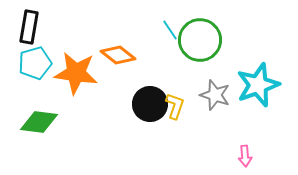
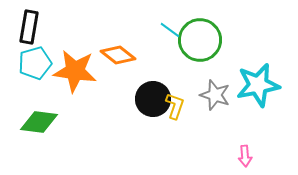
cyan line: rotated 20 degrees counterclockwise
orange star: moved 1 px left, 2 px up
cyan star: rotated 9 degrees clockwise
black circle: moved 3 px right, 5 px up
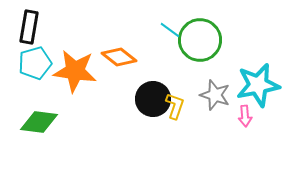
orange diamond: moved 1 px right, 2 px down
pink arrow: moved 40 px up
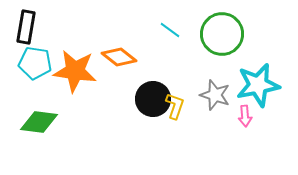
black rectangle: moved 3 px left
green circle: moved 22 px right, 6 px up
cyan pentagon: rotated 24 degrees clockwise
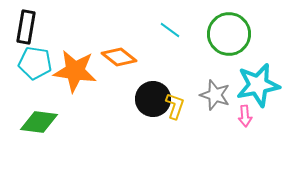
green circle: moved 7 px right
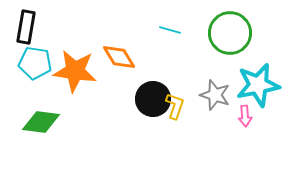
cyan line: rotated 20 degrees counterclockwise
green circle: moved 1 px right, 1 px up
orange diamond: rotated 20 degrees clockwise
green diamond: moved 2 px right
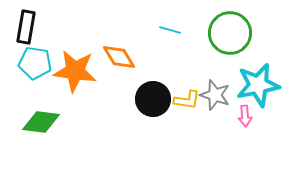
yellow L-shape: moved 12 px right, 6 px up; rotated 80 degrees clockwise
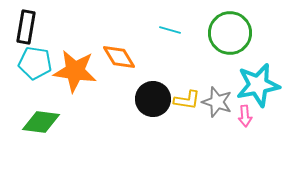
gray star: moved 2 px right, 7 px down
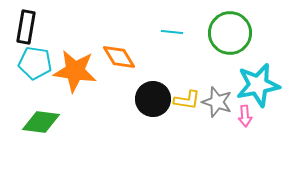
cyan line: moved 2 px right, 2 px down; rotated 10 degrees counterclockwise
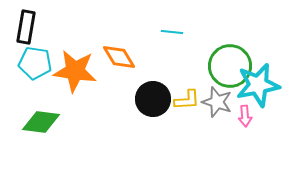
green circle: moved 33 px down
yellow L-shape: rotated 12 degrees counterclockwise
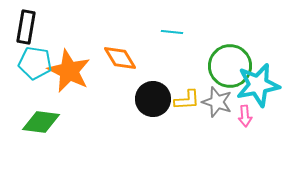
orange diamond: moved 1 px right, 1 px down
orange star: moved 6 px left; rotated 18 degrees clockwise
